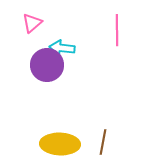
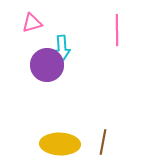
pink triangle: rotated 25 degrees clockwise
cyan arrow: rotated 100 degrees counterclockwise
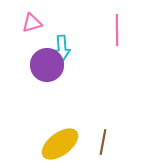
yellow ellipse: rotated 39 degrees counterclockwise
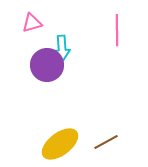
brown line: moved 3 px right; rotated 50 degrees clockwise
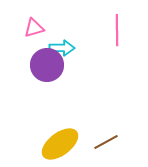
pink triangle: moved 2 px right, 5 px down
cyan arrow: rotated 85 degrees counterclockwise
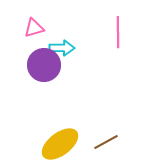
pink line: moved 1 px right, 2 px down
purple circle: moved 3 px left
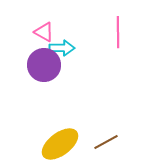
pink triangle: moved 10 px right, 4 px down; rotated 45 degrees clockwise
